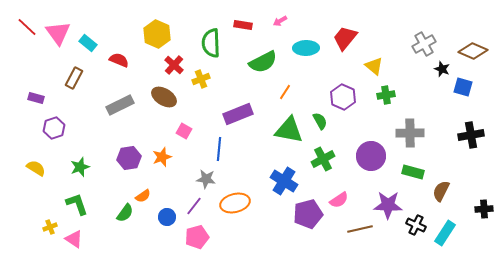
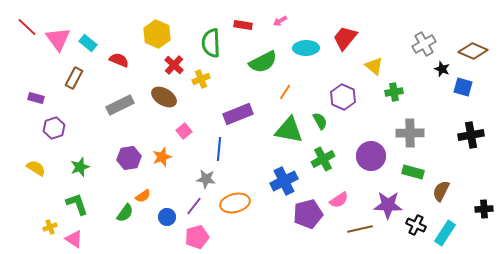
pink triangle at (58, 33): moved 6 px down
green cross at (386, 95): moved 8 px right, 3 px up
pink square at (184, 131): rotated 21 degrees clockwise
blue cross at (284, 181): rotated 32 degrees clockwise
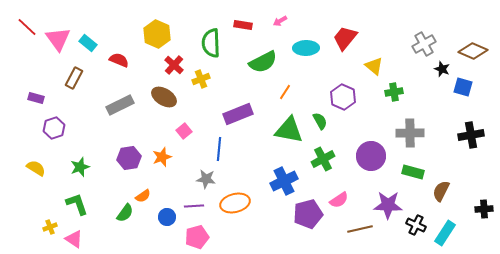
purple line at (194, 206): rotated 48 degrees clockwise
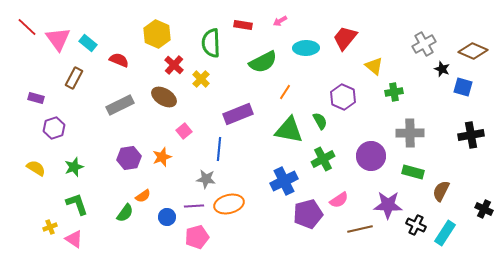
yellow cross at (201, 79): rotated 24 degrees counterclockwise
green star at (80, 167): moved 6 px left
orange ellipse at (235, 203): moved 6 px left, 1 px down
black cross at (484, 209): rotated 30 degrees clockwise
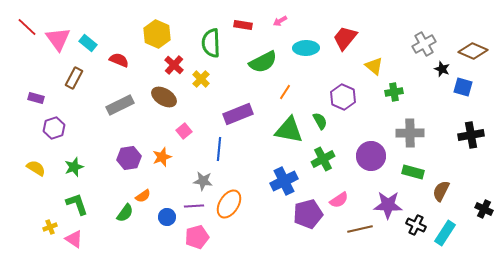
gray star at (206, 179): moved 3 px left, 2 px down
orange ellipse at (229, 204): rotated 44 degrees counterclockwise
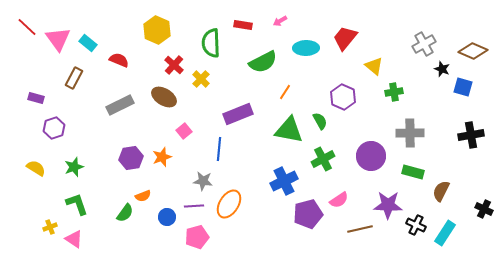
yellow hexagon at (157, 34): moved 4 px up
purple hexagon at (129, 158): moved 2 px right
orange semicircle at (143, 196): rotated 14 degrees clockwise
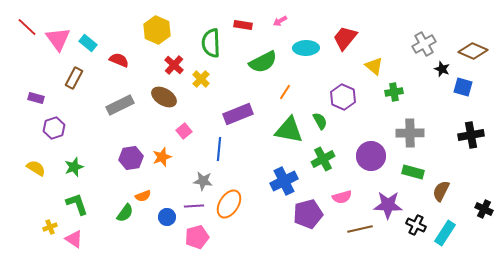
pink semicircle at (339, 200): moved 3 px right, 3 px up; rotated 18 degrees clockwise
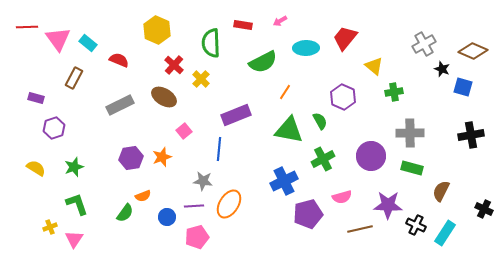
red line at (27, 27): rotated 45 degrees counterclockwise
purple rectangle at (238, 114): moved 2 px left, 1 px down
green rectangle at (413, 172): moved 1 px left, 4 px up
pink triangle at (74, 239): rotated 30 degrees clockwise
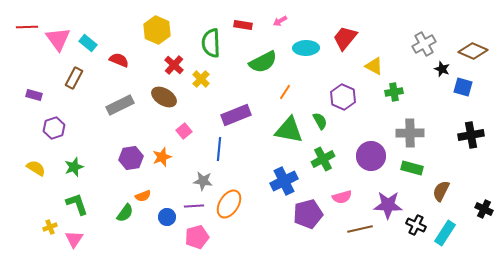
yellow triangle at (374, 66): rotated 12 degrees counterclockwise
purple rectangle at (36, 98): moved 2 px left, 3 px up
